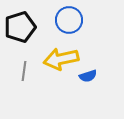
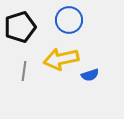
blue semicircle: moved 2 px right, 1 px up
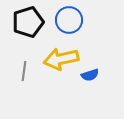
black pentagon: moved 8 px right, 5 px up
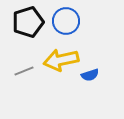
blue circle: moved 3 px left, 1 px down
yellow arrow: moved 1 px down
gray line: rotated 60 degrees clockwise
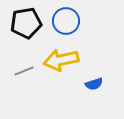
black pentagon: moved 2 px left, 1 px down; rotated 8 degrees clockwise
blue semicircle: moved 4 px right, 9 px down
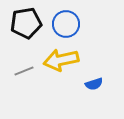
blue circle: moved 3 px down
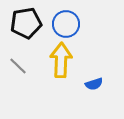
yellow arrow: rotated 104 degrees clockwise
gray line: moved 6 px left, 5 px up; rotated 66 degrees clockwise
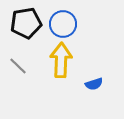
blue circle: moved 3 px left
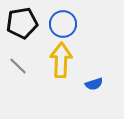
black pentagon: moved 4 px left
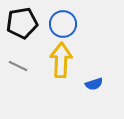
gray line: rotated 18 degrees counterclockwise
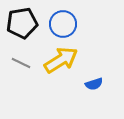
yellow arrow: rotated 56 degrees clockwise
gray line: moved 3 px right, 3 px up
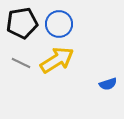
blue circle: moved 4 px left
yellow arrow: moved 4 px left
blue semicircle: moved 14 px right
